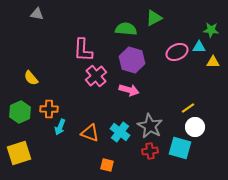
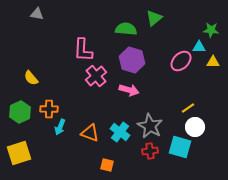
green triangle: rotated 12 degrees counterclockwise
pink ellipse: moved 4 px right, 9 px down; rotated 20 degrees counterclockwise
cyan square: moved 1 px up
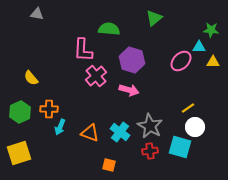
green semicircle: moved 17 px left
orange square: moved 2 px right
